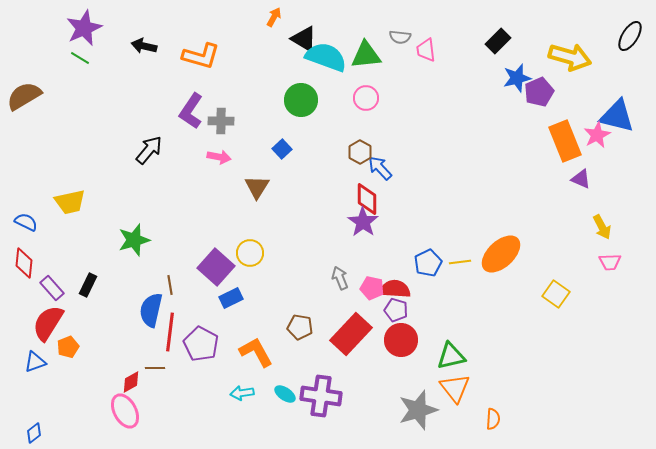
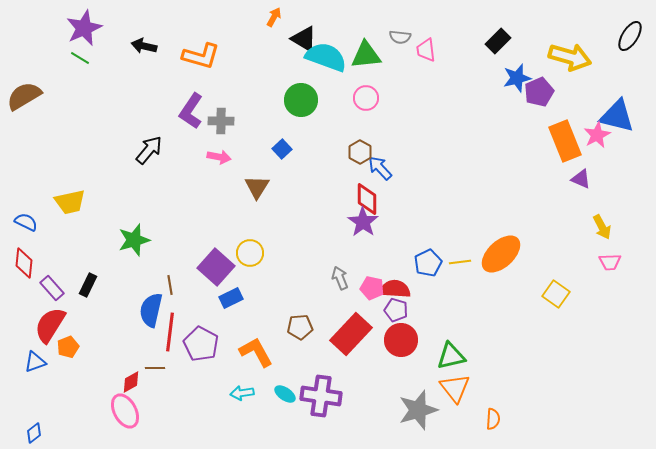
red semicircle at (48, 323): moved 2 px right, 2 px down
brown pentagon at (300, 327): rotated 15 degrees counterclockwise
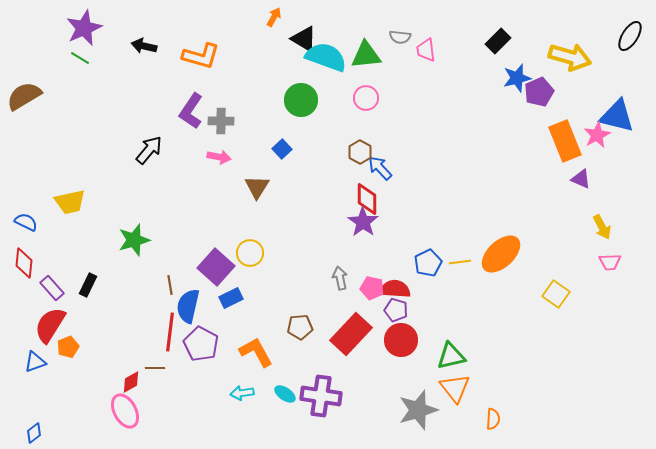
gray arrow at (340, 278): rotated 10 degrees clockwise
blue semicircle at (151, 310): moved 37 px right, 4 px up
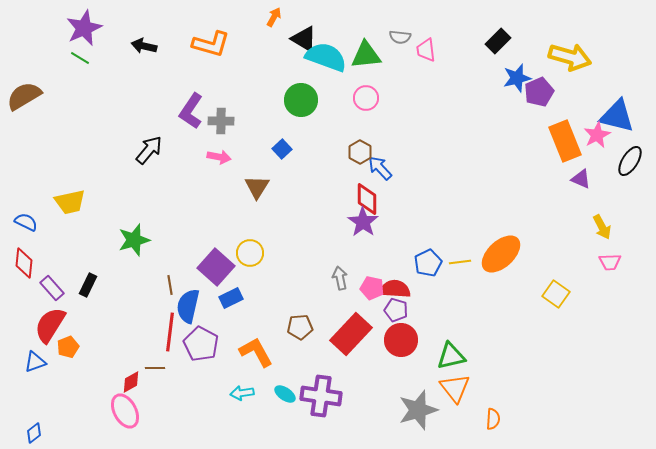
black ellipse at (630, 36): moved 125 px down
orange L-shape at (201, 56): moved 10 px right, 12 px up
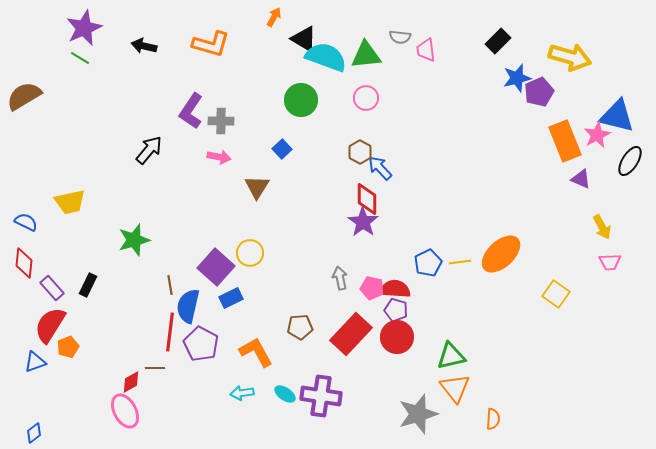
red circle at (401, 340): moved 4 px left, 3 px up
gray star at (418, 410): moved 4 px down
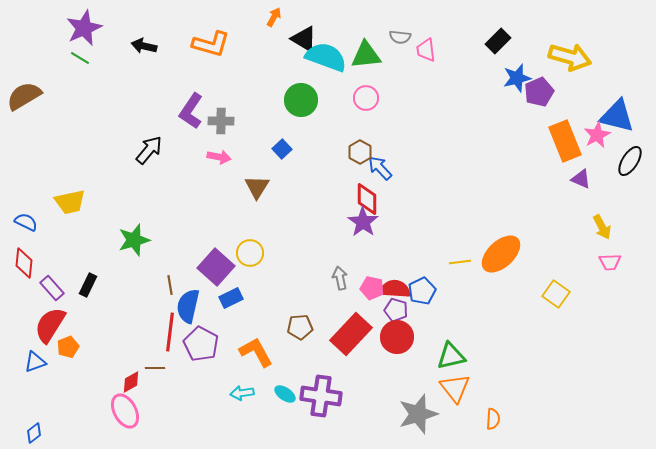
blue pentagon at (428, 263): moved 6 px left, 28 px down
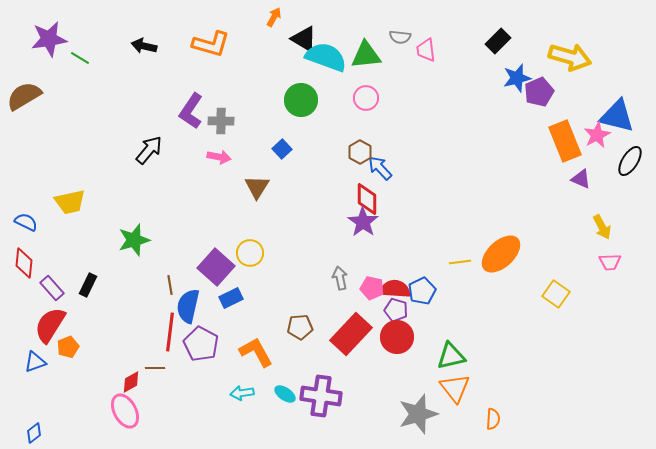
purple star at (84, 28): moved 35 px left, 11 px down; rotated 15 degrees clockwise
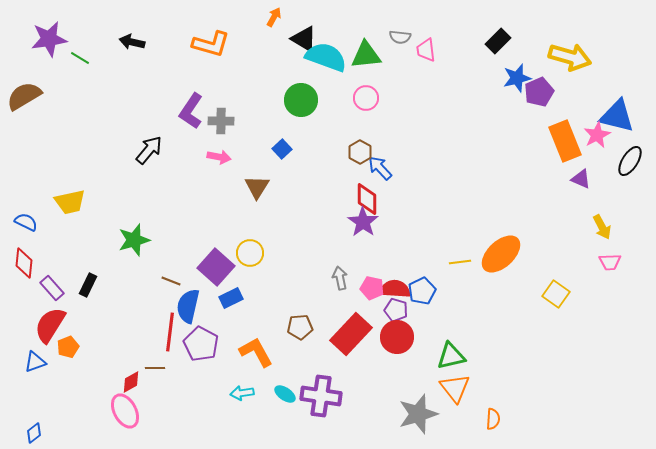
black arrow at (144, 46): moved 12 px left, 4 px up
brown line at (170, 285): moved 1 px right, 4 px up; rotated 60 degrees counterclockwise
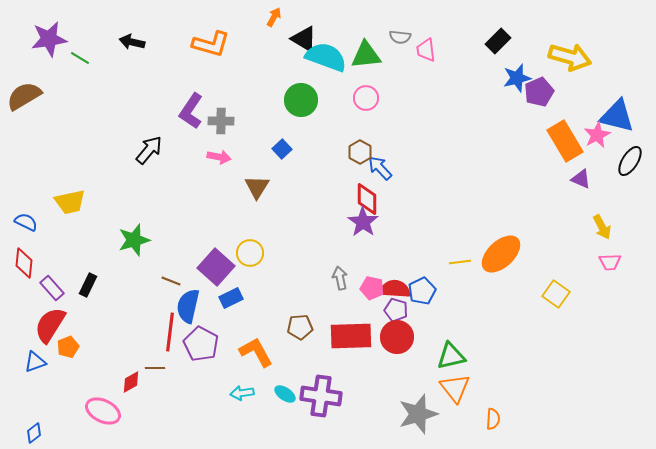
orange rectangle at (565, 141): rotated 9 degrees counterclockwise
red rectangle at (351, 334): moved 2 px down; rotated 45 degrees clockwise
pink ellipse at (125, 411): moved 22 px left; rotated 36 degrees counterclockwise
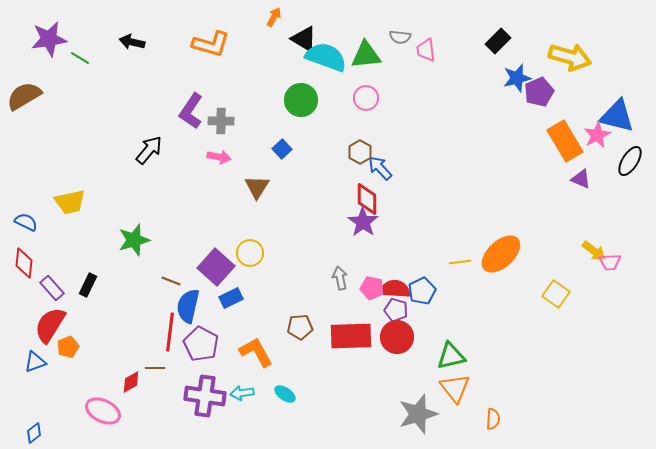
yellow arrow at (602, 227): moved 8 px left, 24 px down; rotated 25 degrees counterclockwise
purple cross at (321, 396): moved 116 px left
